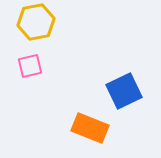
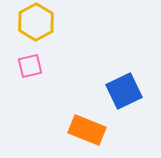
yellow hexagon: rotated 18 degrees counterclockwise
orange rectangle: moved 3 px left, 2 px down
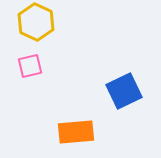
yellow hexagon: rotated 6 degrees counterclockwise
orange rectangle: moved 11 px left, 2 px down; rotated 27 degrees counterclockwise
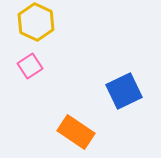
pink square: rotated 20 degrees counterclockwise
orange rectangle: rotated 39 degrees clockwise
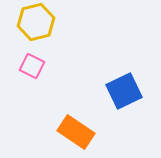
yellow hexagon: rotated 21 degrees clockwise
pink square: moved 2 px right; rotated 30 degrees counterclockwise
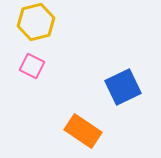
blue square: moved 1 px left, 4 px up
orange rectangle: moved 7 px right, 1 px up
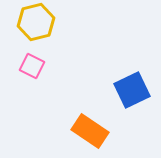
blue square: moved 9 px right, 3 px down
orange rectangle: moved 7 px right
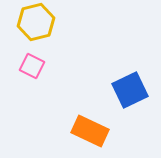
blue square: moved 2 px left
orange rectangle: rotated 9 degrees counterclockwise
